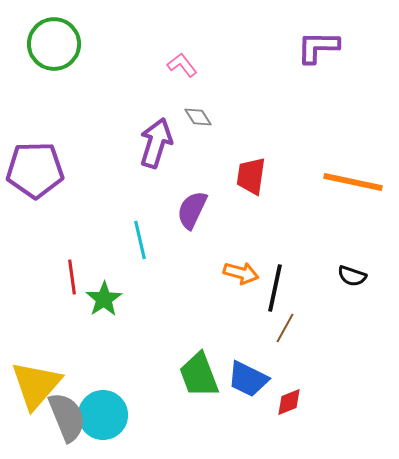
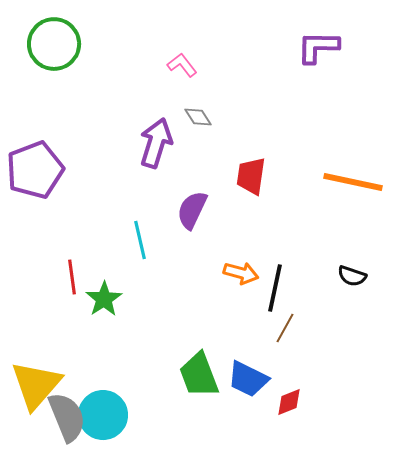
purple pentagon: rotated 20 degrees counterclockwise
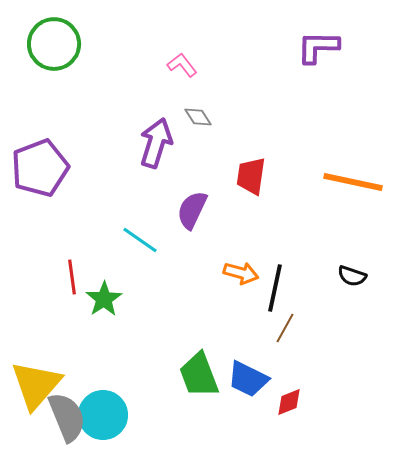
purple pentagon: moved 5 px right, 2 px up
cyan line: rotated 42 degrees counterclockwise
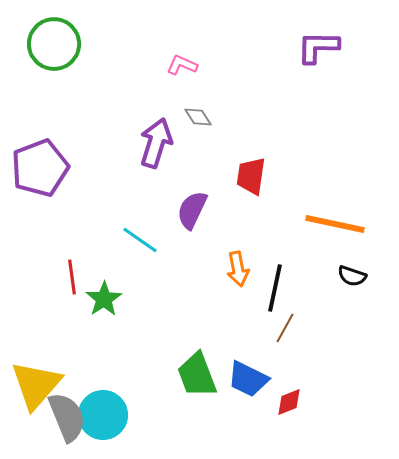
pink L-shape: rotated 28 degrees counterclockwise
orange line: moved 18 px left, 42 px down
orange arrow: moved 3 px left, 4 px up; rotated 64 degrees clockwise
green trapezoid: moved 2 px left
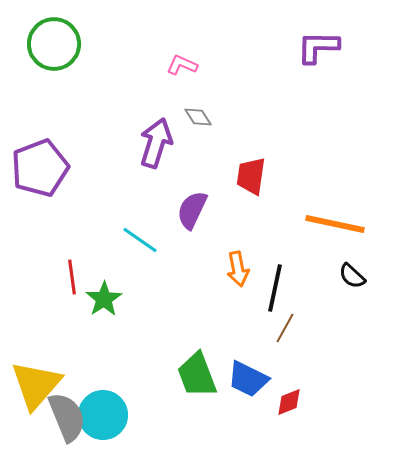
black semicircle: rotated 24 degrees clockwise
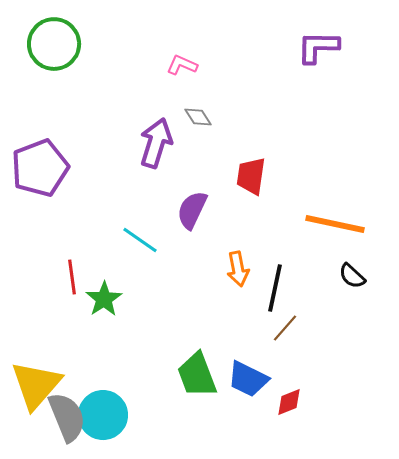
brown line: rotated 12 degrees clockwise
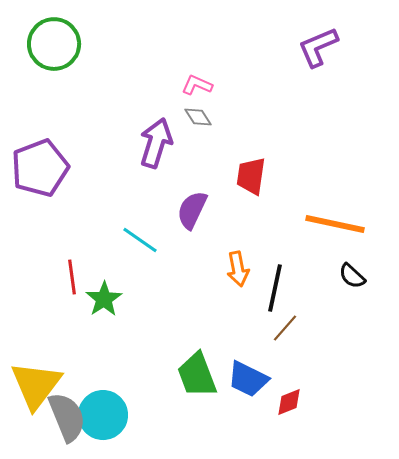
purple L-shape: rotated 24 degrees counterclockwise
pink L-shape: moved 15 px right, 20 px down
yellow triangle: rotated 4 degrees counterclockwise
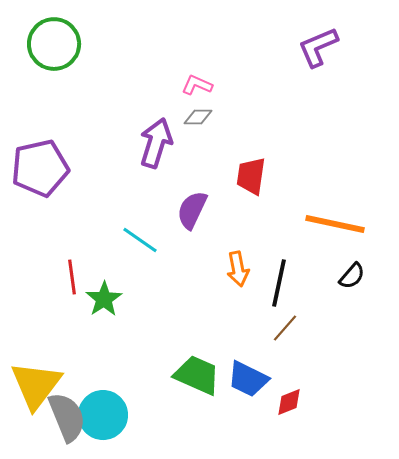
gray diamond: rotated 56 degrees counterclockwise
purple pentagon: rotated 8 degrees clockwise
black semicircle: rotated 92 degrees counterclockwise
black line: moved 4 px right, 5 px up
green trapezoid: rotated 135 degrees clockwise
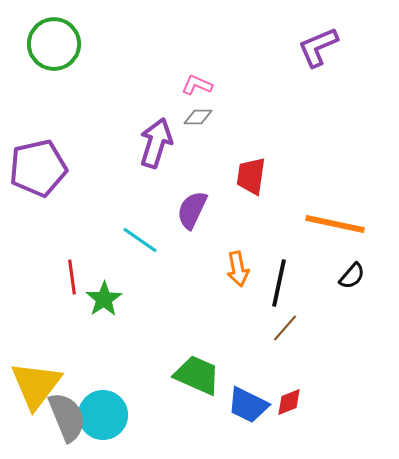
purple pentagon: moved 2 px left
blue trapezoid: moved 26 px down
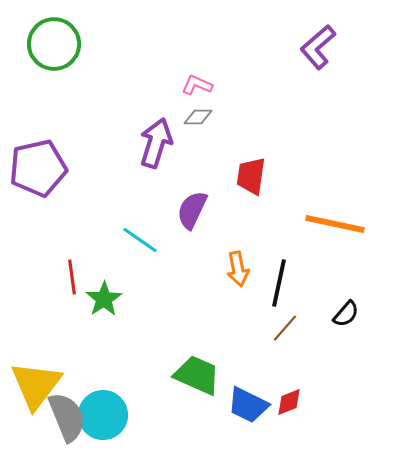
purple L-shape: rotated 18 degrees counterclockwise
black semicircle: moved 6 px left, 38 px down
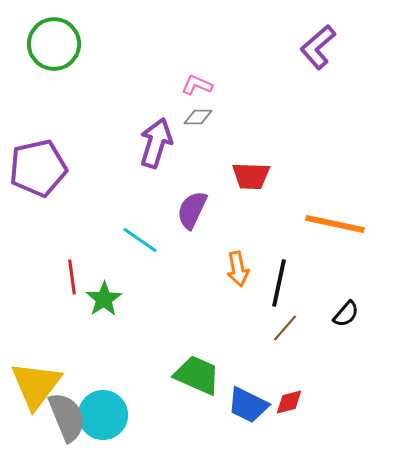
red trapezoid: rotated 96 degrees counterclockwise
red diamond: rotated 8 degrees clockwise
